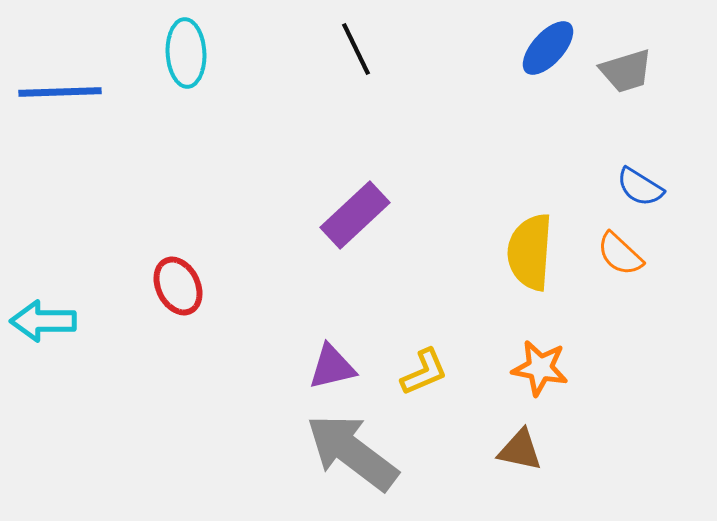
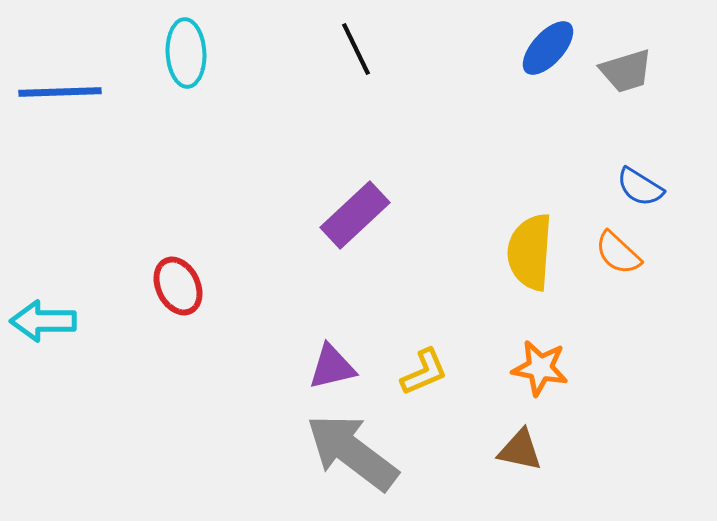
orange semicircle: moved 2 px left, 1 px up
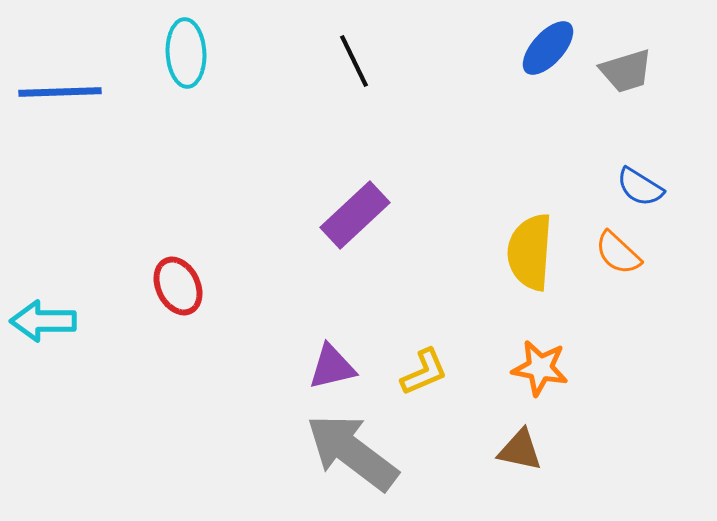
black line: moved 2 px left, 12 px down
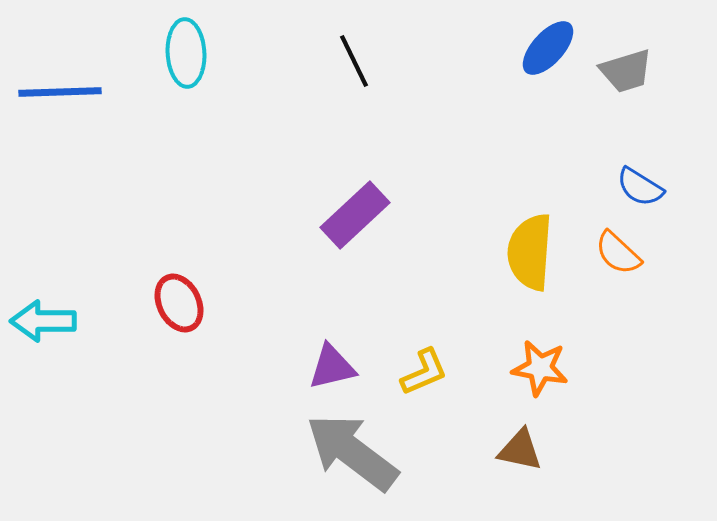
red ellipse: moved 1 px right, 17 px down
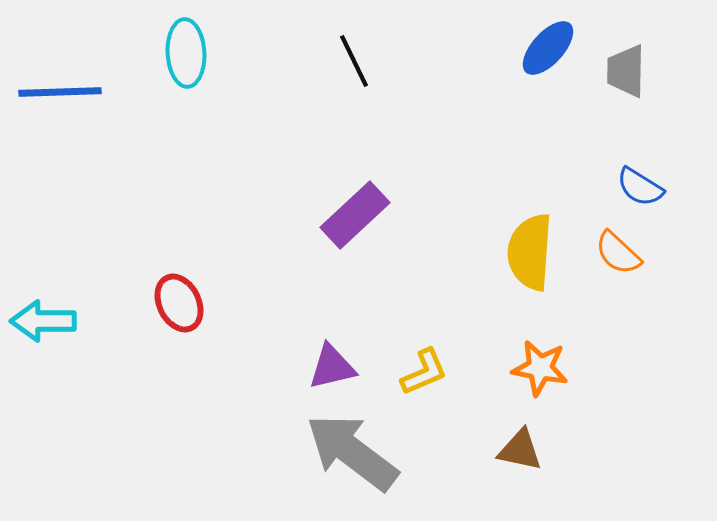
gray trapezoid: rotated 108 degrees clockwise
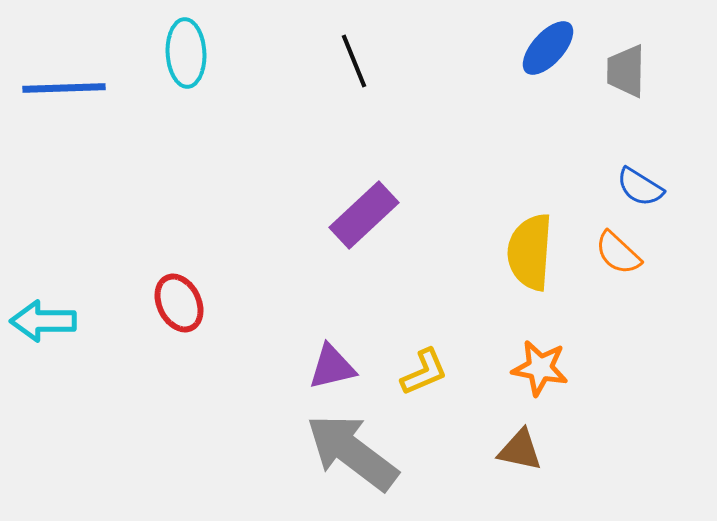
black line: rotated 4 degrees clockwise
blue line: moved 4 px right, 4 px up
purple rectangle: moved 9 px right
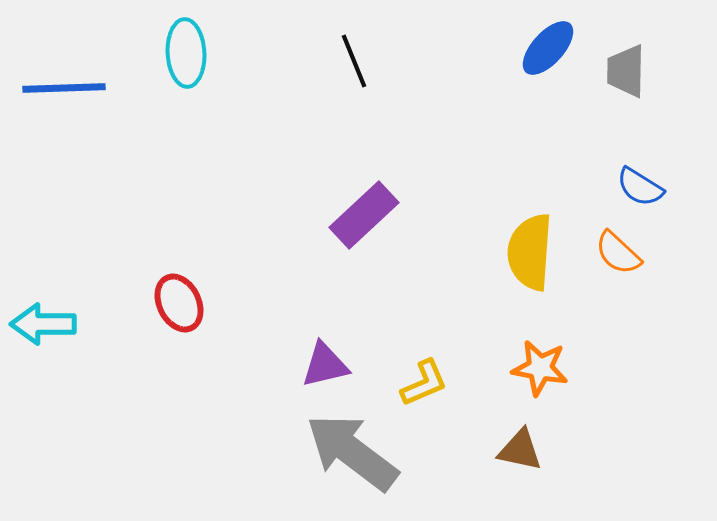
cyan arrow: moved 3 px down
purple triangle: moved 7 px left, 2 px up
yellow L-shape: moved 11 px down
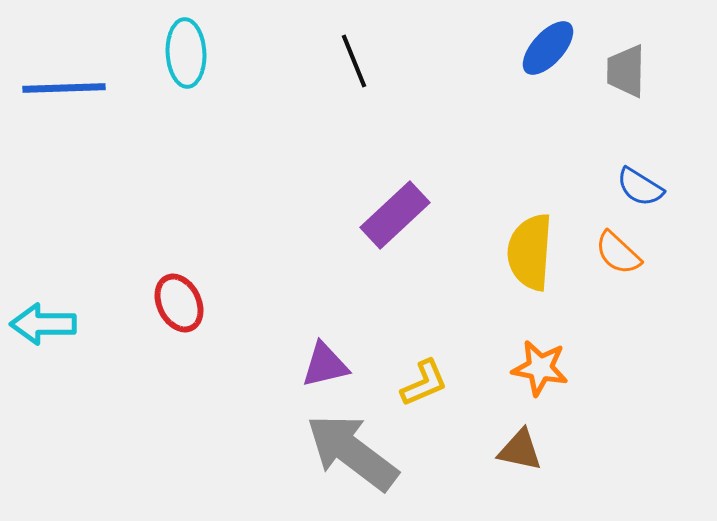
purple rectangle: moved 31 px right
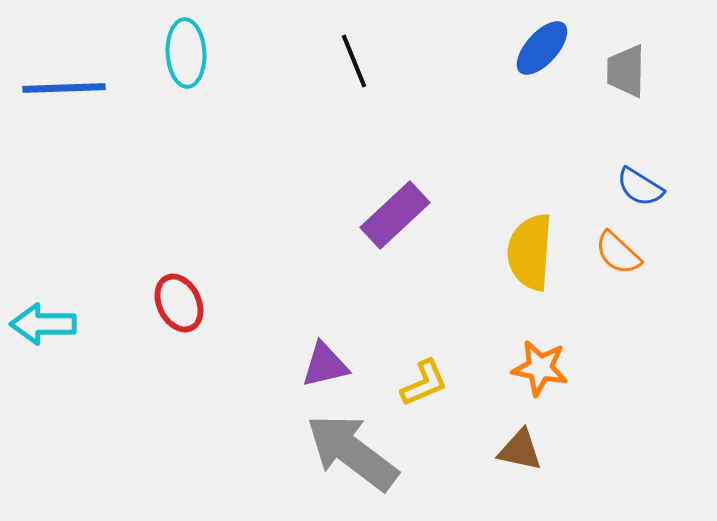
blue ellipse: moved 6 px left
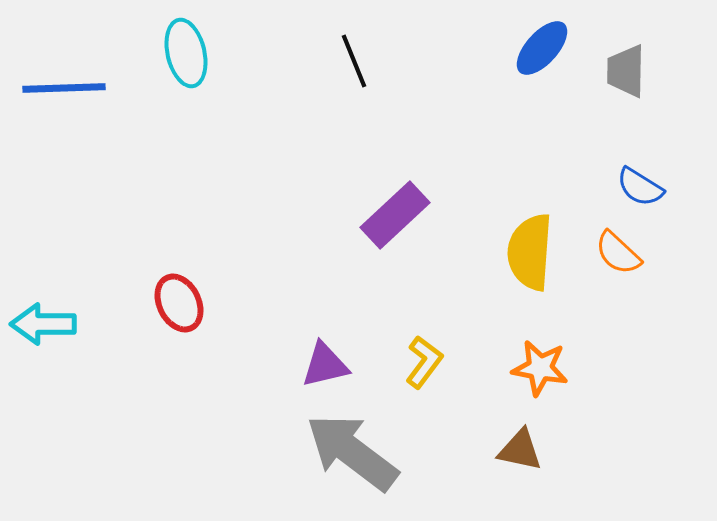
cyan ellipse: rotated 10 degrees counterclockwise
yellow L-shape: moved 21 px up; rotated 30 degrees counterclockwise
